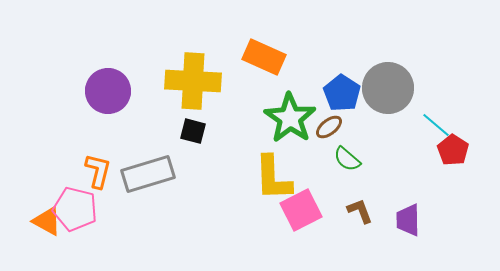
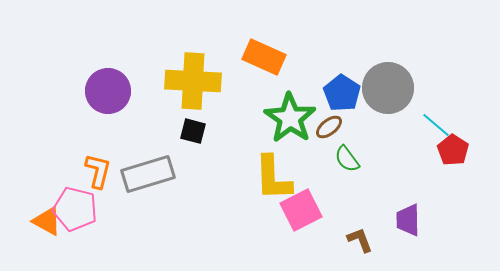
green semicircle: rotated 12 degrees clockwise
brown L-shape: moved 29 px down
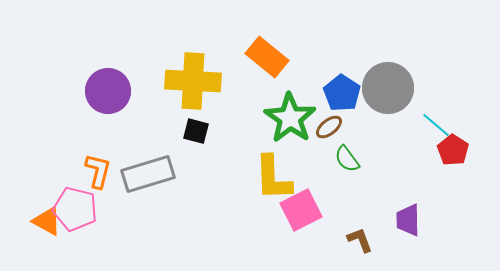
orange rectangle: moved 3 px right; rotated 15 degrees clockwise
black square: moved 3 px right
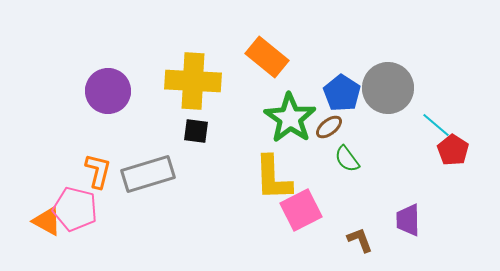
black square: rotated 8 degrees counterclockwise
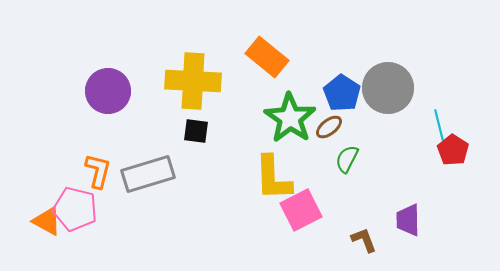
cyan line: moved 3 px right; rotated 36 degrees clockwise
green semicircle: rotated 64 degrees clockwise
brown L-shape: moved 4 px right
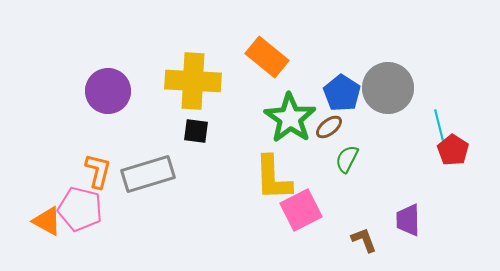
pink pentagon: moved 5 px right
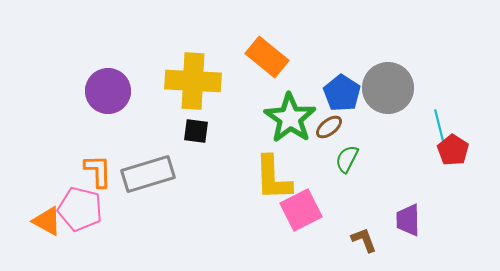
orange L-shape: rotated 15 degrees counterclockwise
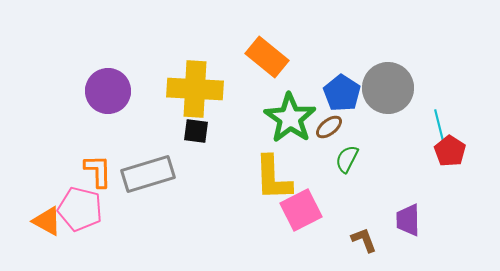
yellow cross: moved 2 px right, 8 px down
red pentagon: moved 3 px left, 1 px down
